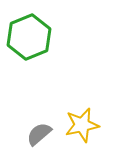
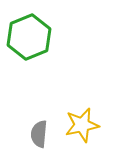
gray semicircle: rotated 44 degrees counterclockwise
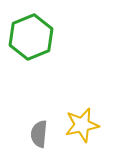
green hexagon: moved 2 px right
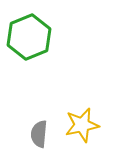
green hexagon: moved 2 px left
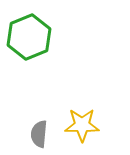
yellow star: rotated 12 degrees clockwise
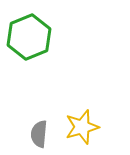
yellow star: moved 2 px down; rotated 16 degrees counterclockwise
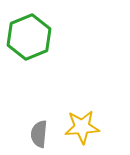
yellow star: rotated 12 degrees clockwise
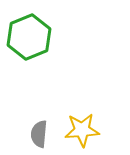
yellow star: moved 3 px down
